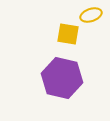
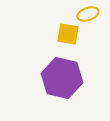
yellow ellipse: moved 3 px left, 1 px up
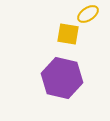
yellow ellipse: rotated 15 degrees counterclockwise
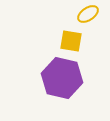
yellow square: moved 3 px right, 7 px down
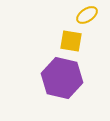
yellow ellipse: moved 1 px left, 1 px down
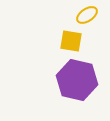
purple hexagon: moved 15 px right, 2 px down
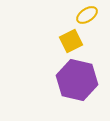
yellow square: rotated 35 degrees counterclockwise
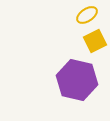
yellow square: moved 24 px right
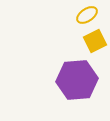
purple hexagon: rotated 18 degrees counterclockwise
